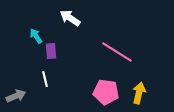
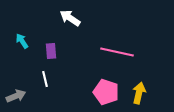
cyan arrow: moved 14 px left, 5 px down
pink line: rotated 20 degrees counterclockwise
pink pentagon: rotated 10 degrees clockwise
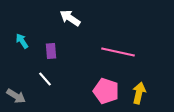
pink line: moved 1 px right
white line: rotated 28 degrees counterclockwise
pink pentagon: moved 1 px up
gray arrow: rotated 54 degrees clockwise
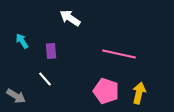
pink line: moved 1 px right, 2 px down
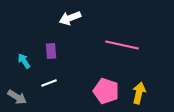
white arrow: rotated 55 degrees counterclockwise
cyan arrow: moved 2 px right, 20 px down
pink line: moved 3 px right, 9 px up
white line: moved 4 px right, 4 px down; rotated 70 degrees counterclockwise
gray arrow: moved 1 px right, 1 px down
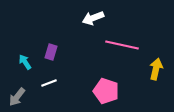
white arrow: moved 23 px right
purple rectangle: moved 1 px down; rotated 21 degrees clockwise
cyan arrow: moved 1 px right, 1 px down
yellow arrow: moved 17 px right, 24 px up
gray arrow: rotated 96 degrees clockwise
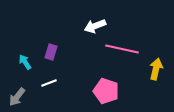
white arrow: moved 2 px right, 8 px down
pink line: moved 4 px down
